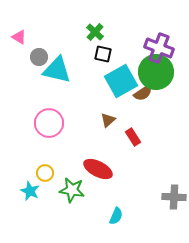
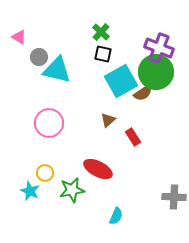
green cross: moved 6 px right
green star: rotated 20 degrees counterclockwise
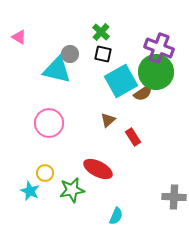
gray circle: moved 31 px right, 3 px up
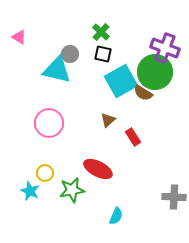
purple cross: moved 6 px right
green circle: moved 1 px left
brown semicircle: rotated 66 degrees clockwise
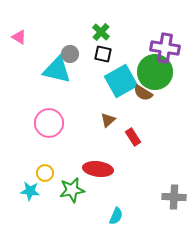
purple cross: rotated 12 degrees counterclockwise
red ellipse: rotated 20 degrees counterclockwise
cyan star: rotated 18 degrees counterclockwise
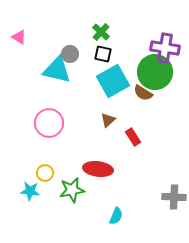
cyan square: moved 8 px left
